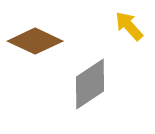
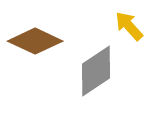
gray diamond: moved 6 px right, 13 px up
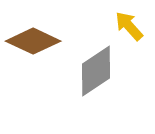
brown diamond: moved 2 px left
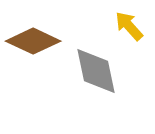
gray diamond: rotated 68 degrees counterclockwise
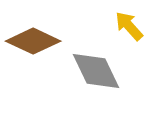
gray diamond: rotated 14 degrees counterclockwise
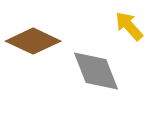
gray diamond: rotated 4 degrees clockwise
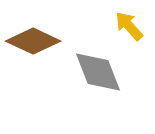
gray diamond: moved 2 px right, 1 px down
